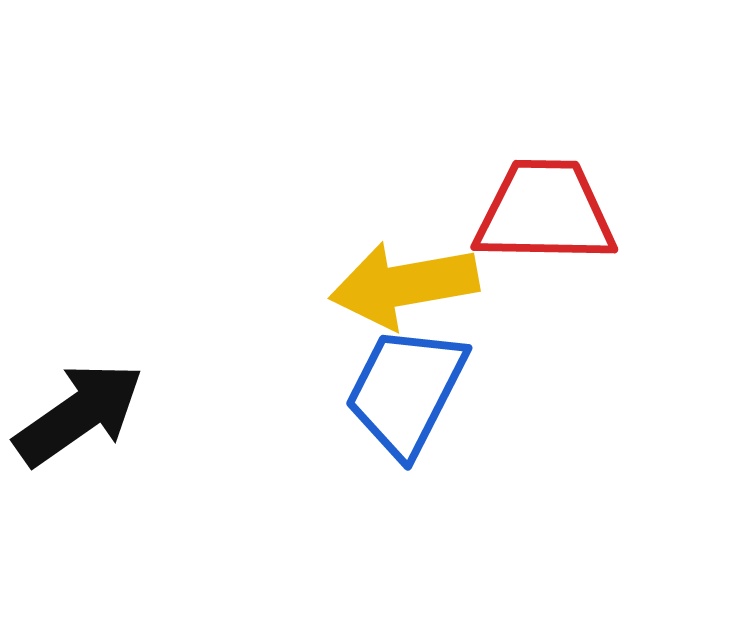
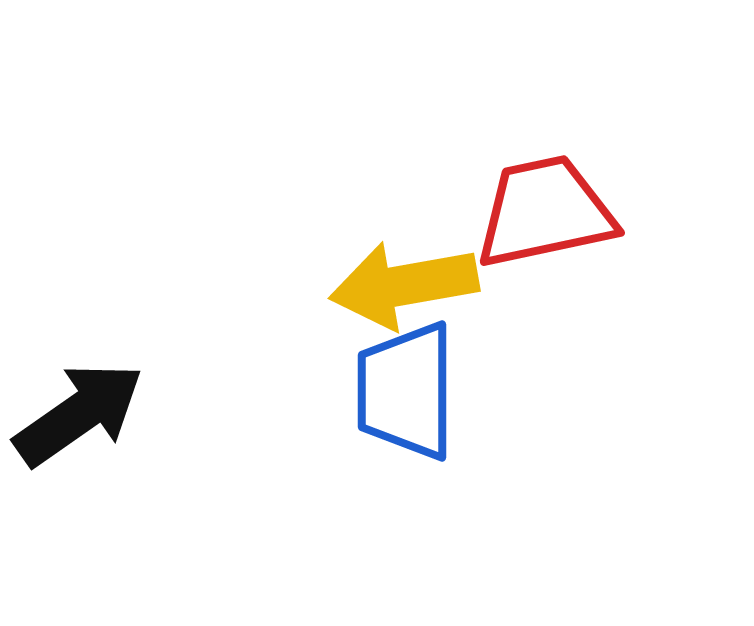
red trapezoid: rotated 13 degrees counterclockwise
blue trapezoid: rotated 27 degrees counterclockwise
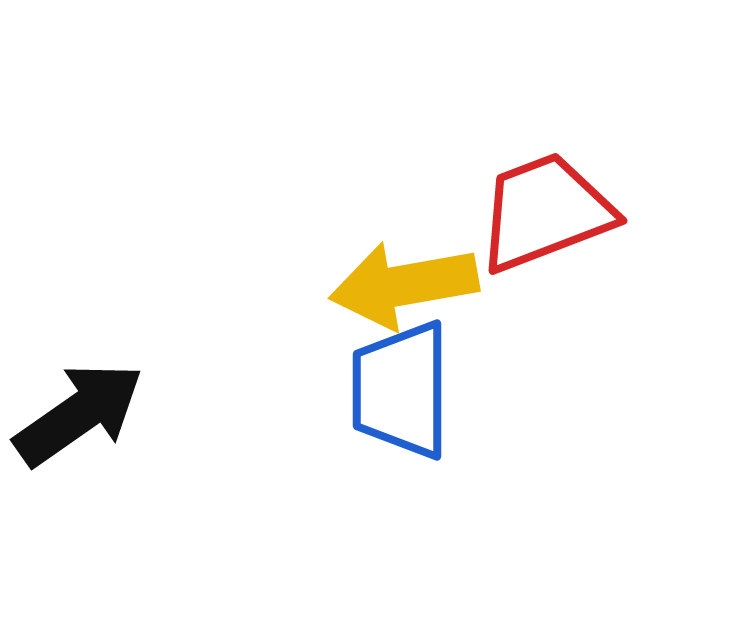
red trapezoid: rotated 9 degrees counterclockwise
blue trapezoid: moved 5 px left, 1 px up
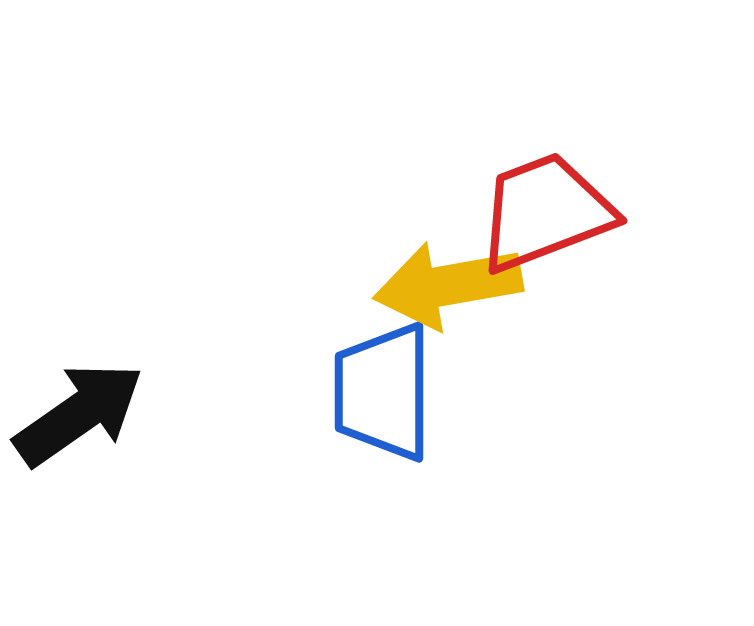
yellow arrow: moved 44 px right
blue trapezoid: moved 18 px left, 2 px down
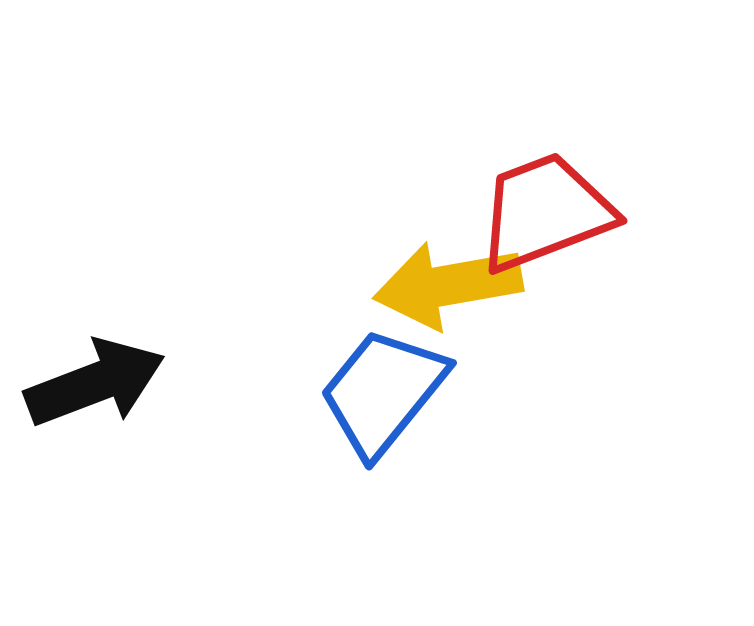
blue trapezoid: rotated 39 degrees clockwise
black arrow: moved 16 px right, 31 px up; rotated 14 degrees clockwise
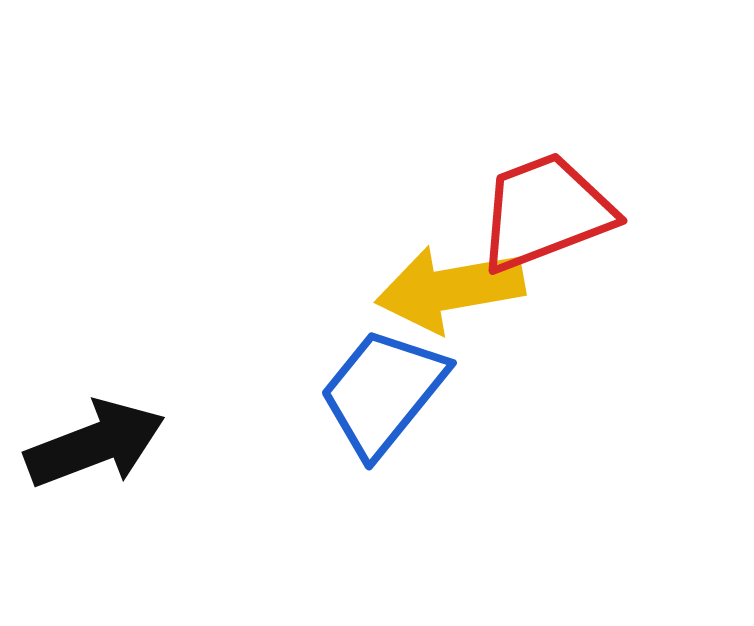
yellow arrow: moved 2 px right, 4 px down
black arrow: moved 61 px down
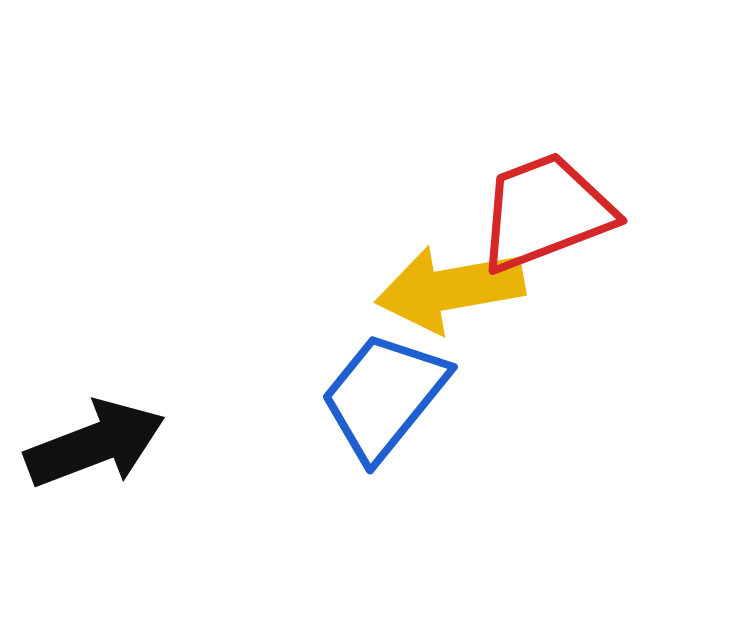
blue trapezoid: moved 1 px right, 4 px down
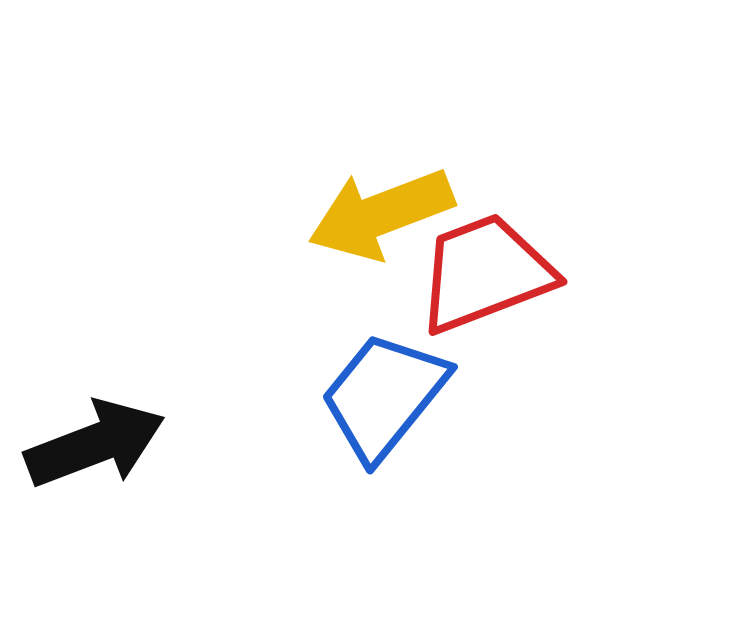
red trapezoid: moved 60 px left, 61 px down
yellow arrow: moved 69 px left, 75 px up; rotated 11 degrees counterclockwise
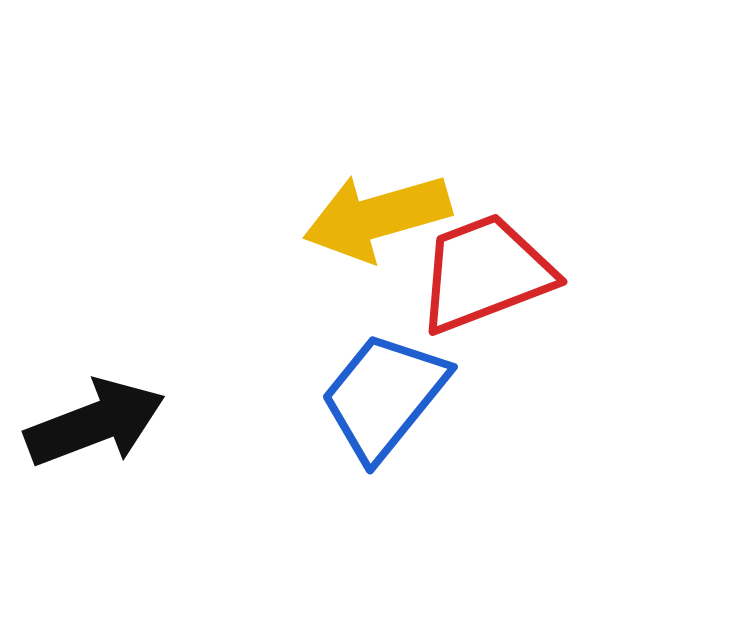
yellow arrow: moved 4 px left, 3 px down; rotated 5 degrees clockwise
black arrow: moved 21 px up
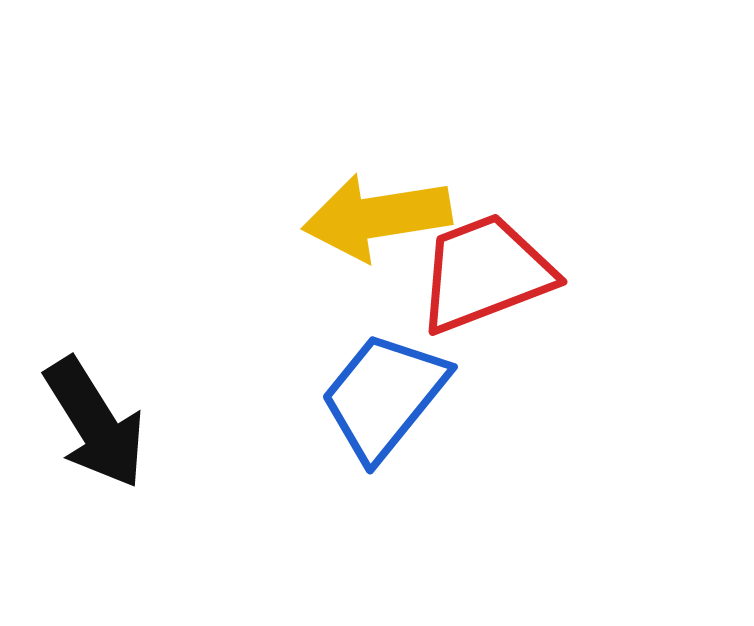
yellow arrow: rotated 7 degrees clockwise
black arrow: rotated 79 degrees clockwise
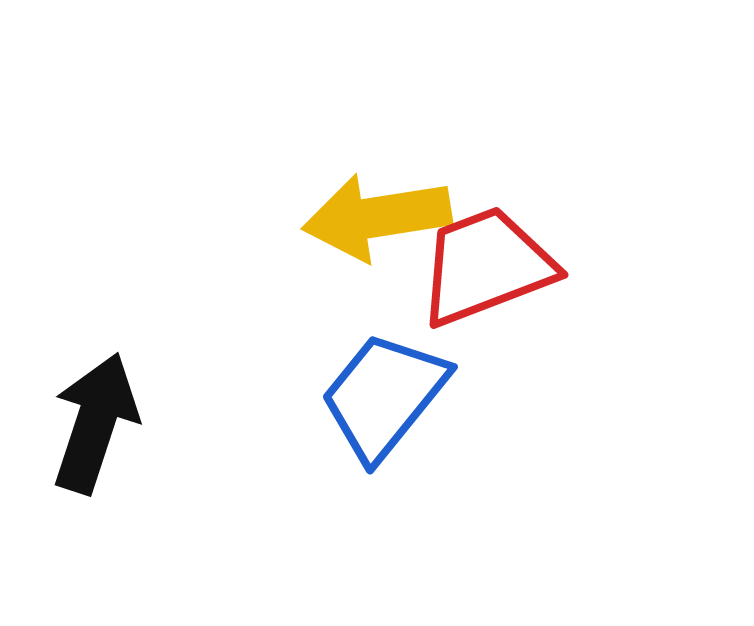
red trapezoid: moved 1 px right, 7 px up
black arrow: rotated 130 degrees counterclockwise
